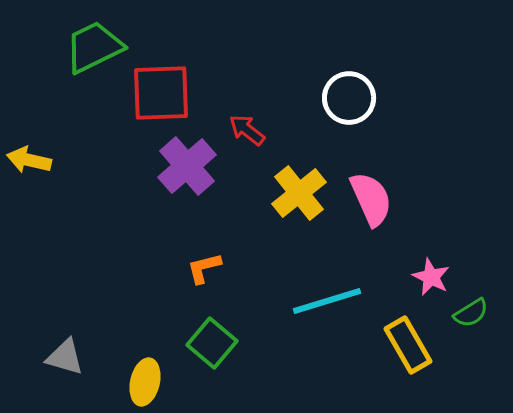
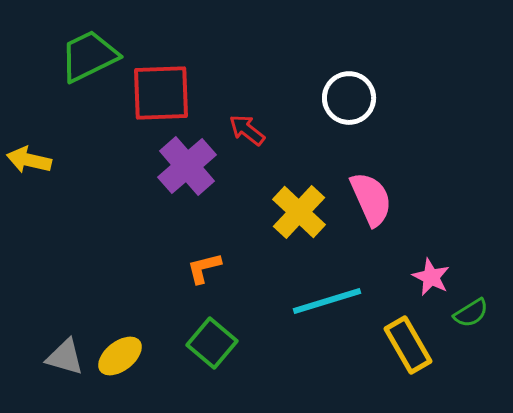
green trapezoid: moved 5 px left, 9 px down
yellow cross: moved 19 px down; rotated 8 degrees counterclockwise
yellow ellipse: moved 25 px left, 26 px up; rotated 39 degrees clockwise
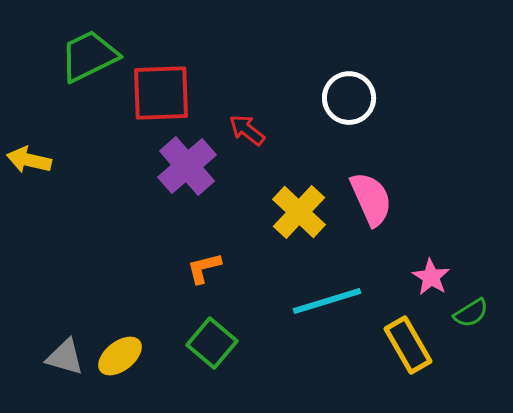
pink star: rotated 6 degrees clockwise
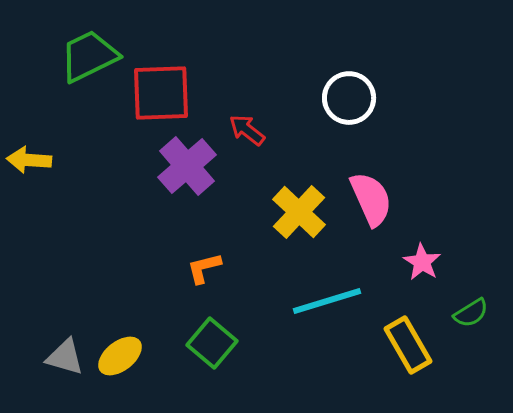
yellow arrow: rotated 9 degrees counterclockwise
pink star: moved 9 px left, 15 px up
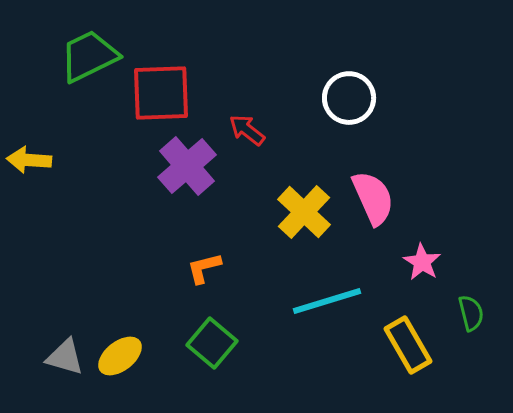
pink semicircle: moved 2 px right, 1 px up
yellow cross: moved 5 px right
green semicircle: rotated 72 degrees counterclockwise
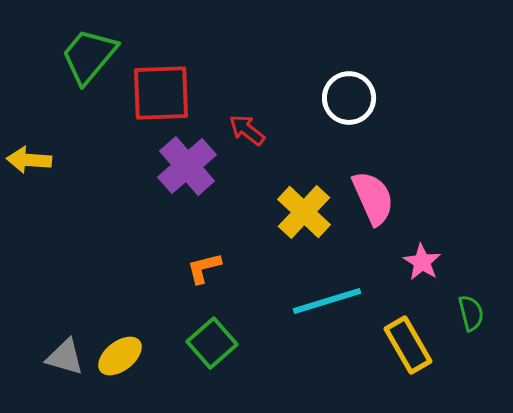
green trapezoid: rotated 24 degrees counterclockwise
green square: rotated 9 degrees clockwise
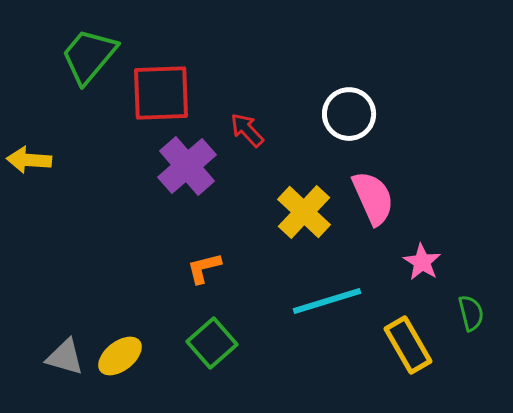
white circle: moved 16 px down
red arrow: rotated 9 degrees clockwise
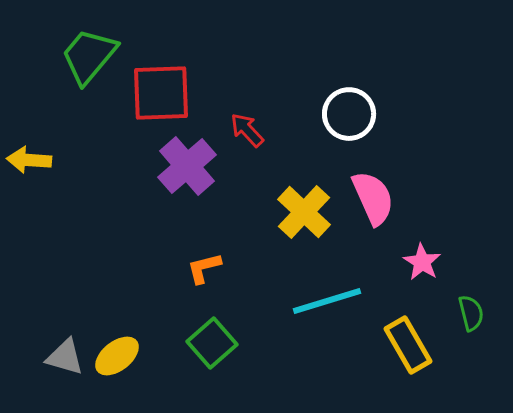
yellow ellipse: moved 3 px left
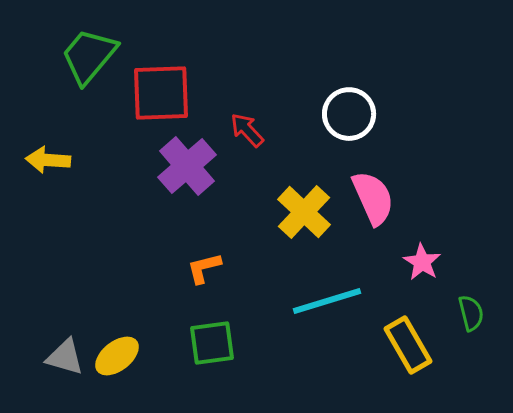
yellow arrow: moved 19 px right
green square: rotated 33 degrees clockwise
